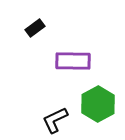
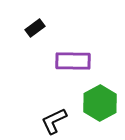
green hexagon: moved 2 px right, 1 px up
black L-shape: moved 1 px left, 1 px down
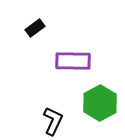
black L-shape: moved 1 px left; rotated 140 degrees clockwise
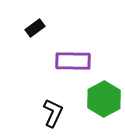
green hexagon: moved 4 px right, 4 px up
black L-shape: moved 8 px up
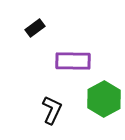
black L-shape: moved 1 px left, 3 px up
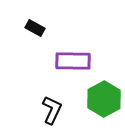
black rectangle: rotated 66 degrees clockwise
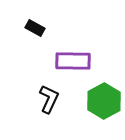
green hexagon: moved 2 px down
black L-shape: moved 3 px left, 11 px up
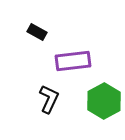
black rectangle: moved 2 px right, 4 px down
purple rectangle: rotated 8 degrees counterclockwise
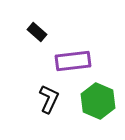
black rectangle: rotated 12 degrees clockwise
green hexagon: moved 6 px left; rotated 8 degrees counterclockwise
